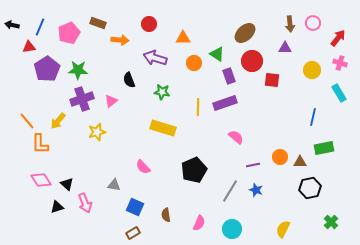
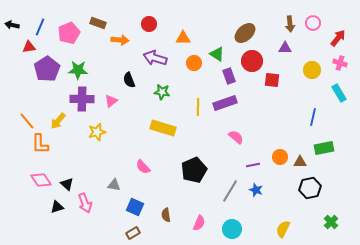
purple cross at (82, 99): rotated 20 degrees clockwise
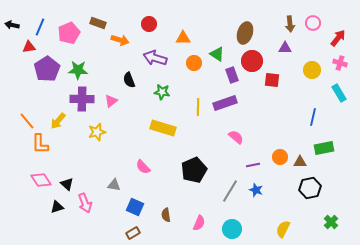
brown ellipse at (245, 33): rotated 30 degrees counterclockwise
orange arrow at (120, 40): rotated 12 degrees clockwise
purple rectangle at (229, 76): moved 3 px right, 1 px up
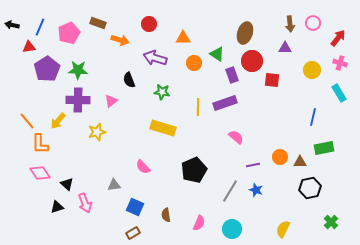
purple cross at (82, 99): moved 4 px left, 1 px down
pink diamond at (41, 180): moved 1 px left, 7 px up
gray triangle at (114, 185): rotated 16 degrees counterclockwise
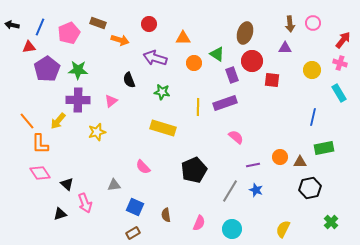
red arrow at (338, 38): moved 5 px right, 2 px down
black triangle at (57, 207): moved 3 px right, 7 px down
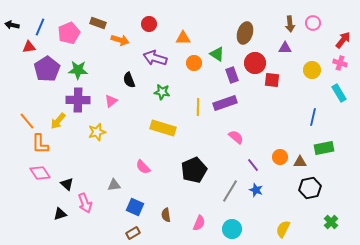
red circle at (252, 61): moved 3 px right, 2 px down
purple line at (253, 165): rotated 64 degrees clockwise
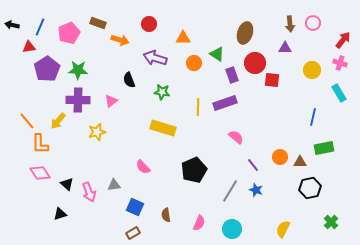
pink arrow at (85, 203): moved 4 px right, 11 px up
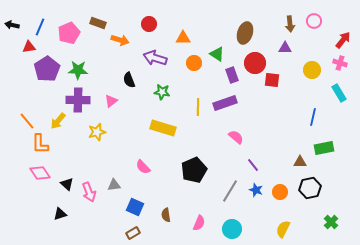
pink circle at (313, 23): moved 1 px right, 2 px up
orange circle at (280, 157): moved 35 px down
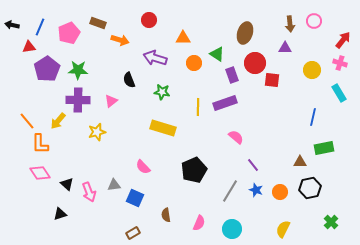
red circle at (149, 24): moved 4 px up
blue square at (135, 207): moved 9 px up
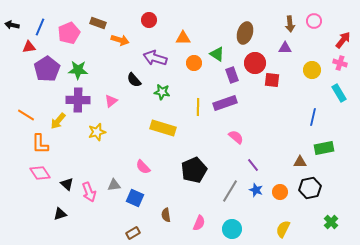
black semicircle at (129, 80): moved 5 px right; rotated 21 degrees counterclockwise
orange line at (27, 121): moved 1 px left, 6 px up; rotated 18 degrees counterclockwise
